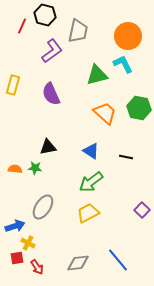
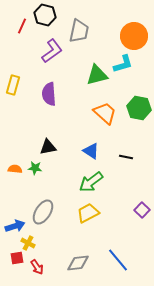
gray trapezoid: moved 1 px right
orange circle: moved 6 px right
cyan L-shape: rotated 100 degrees clockwise
purple semicircle: moved 2 px left; rotated 20 degrees clockwise
gray ellipse: moved 5 px down
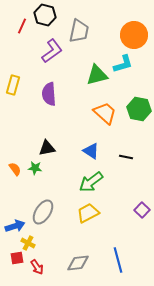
orange circle: moved 1 px up
green hexagon: moved 1 px down
black triangle: moved 1 px left, 1 px down
orange semicircle: rotated 48 degrees clockwise
blue line: rotated 25 degrees clockwise
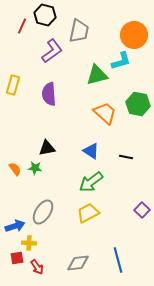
cyan L-shape: moved 2 px left, 3 px up
green hexagon: moved 1 px left, 5 px up
yellow cross: moved 1 px right; rotated 24 degrees counterclockwise
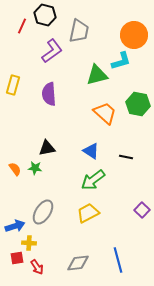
green arrow: moved 2 px right, 2 px up
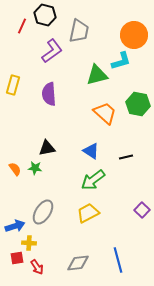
black line: rotated 24 degrees counterclockwise
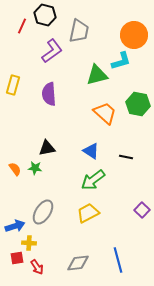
black line: rotated 24 degrees clockwise
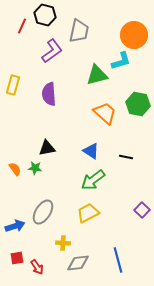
yellow cross: moved 34 px right
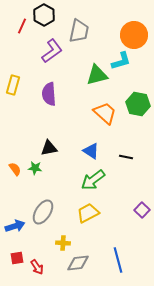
black hexagon: moved 1 px left; rotated 15 degrees clockwise
black triangle: moved 2 px right
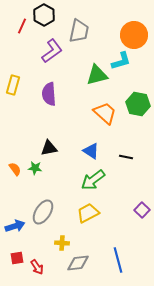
yellow cross: moved 1 px left
